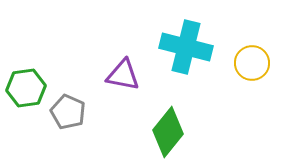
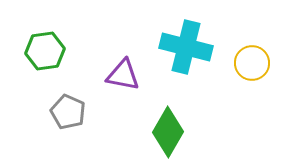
green hexagon: moved 19 px right, 37 px up
green diamond: rotated 9 degrees counterclockwise
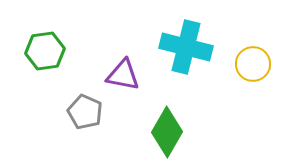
yellow circle: moved 1 px right, 1 px down
gray pentagon: moved 17 px right
green diamond: moved 1 px left
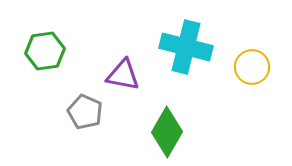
yellow circle: moved 1 px left, 3 px down
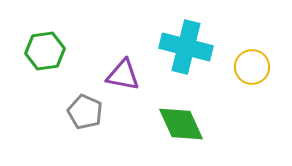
green diamond: moved 14 px right, 8 px up; rotated 54 degrees counterclockwise
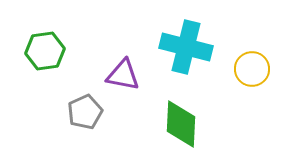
yellow circle: moved 2 px down
gray pentagon: rotated 24 degrees clockwise
green diamond: rotated 27 degrees clockwise
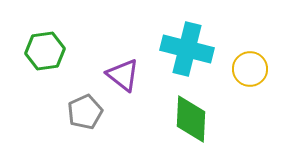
cyan cross: moved 1 px right, 2 px down
yellow circle: moved 2 px left
purple triangle: rotated 27 degrees clockwise
green diamond: moved 10 px right, 5 px up
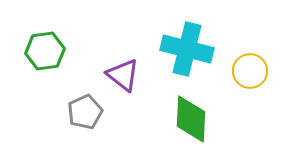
yellow circle: moved 2 px down
